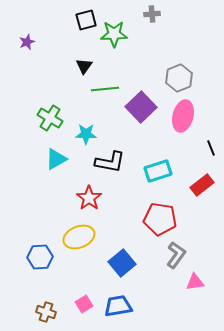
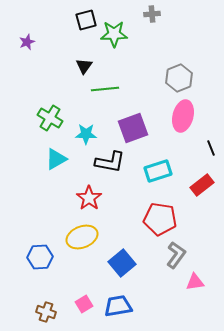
purple square: moved 8 px left, 21 px down; rotated 24 degrees clockwise
yellow ellipse: moved 3 px right
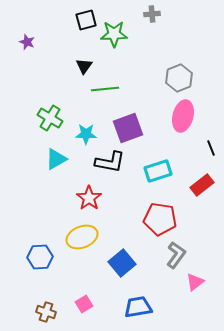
purple star: rotated 28 degrees counterclockwise
purple square: moved 5 px left
pink triangle: rotated 30 degrees counterclockwise
blue trapezoid: moved 20 px right, 1 px down
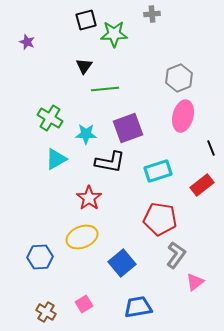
brown cross: rotated 12 degrees clockwise
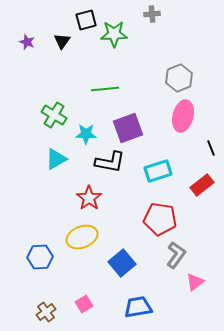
black triangle: moved 22 px left, 25 px up
green cross: moved 4 px right, 3 px up
brown cross: rotated 24 degrees clockwise
